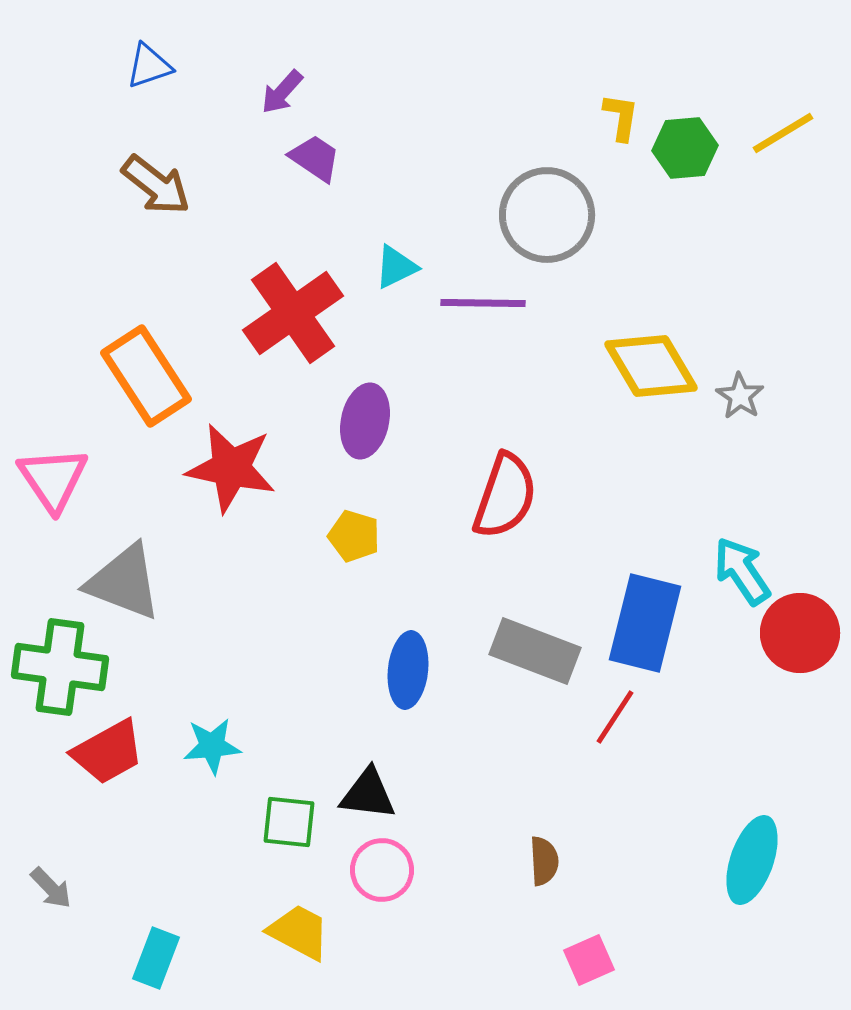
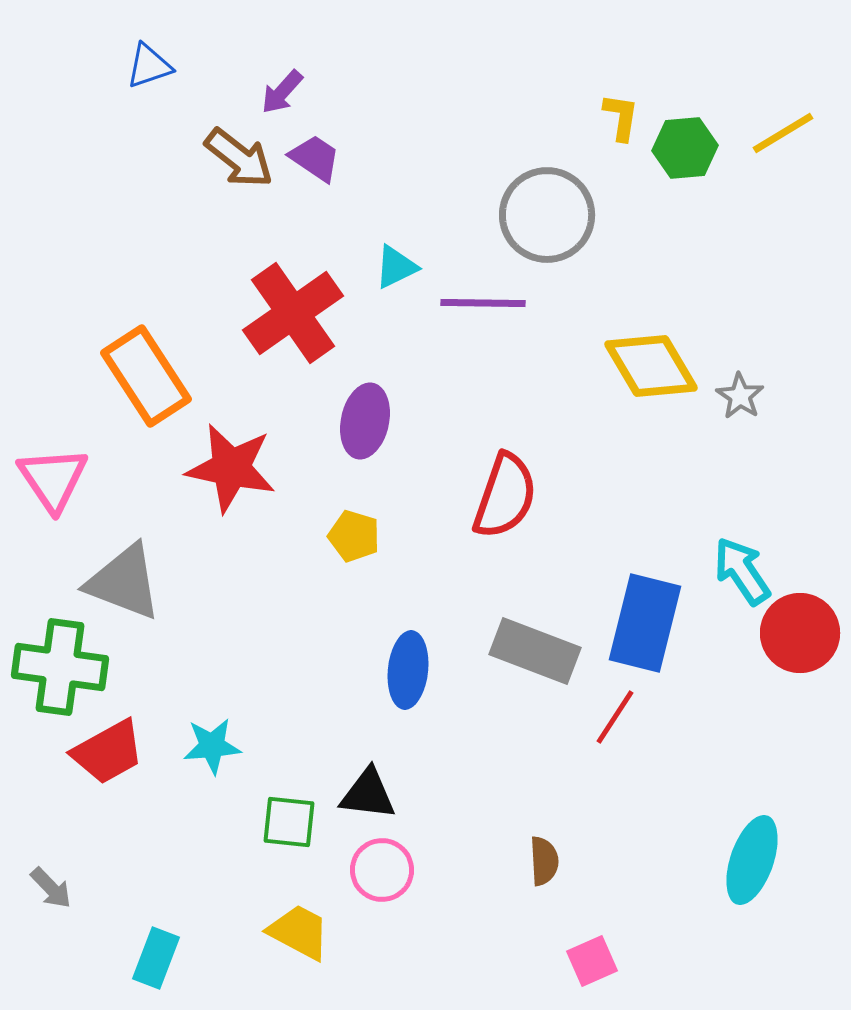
brown arrow: moved 83 px right, 27 px up
pink square: moved 3 px right, 1 px down
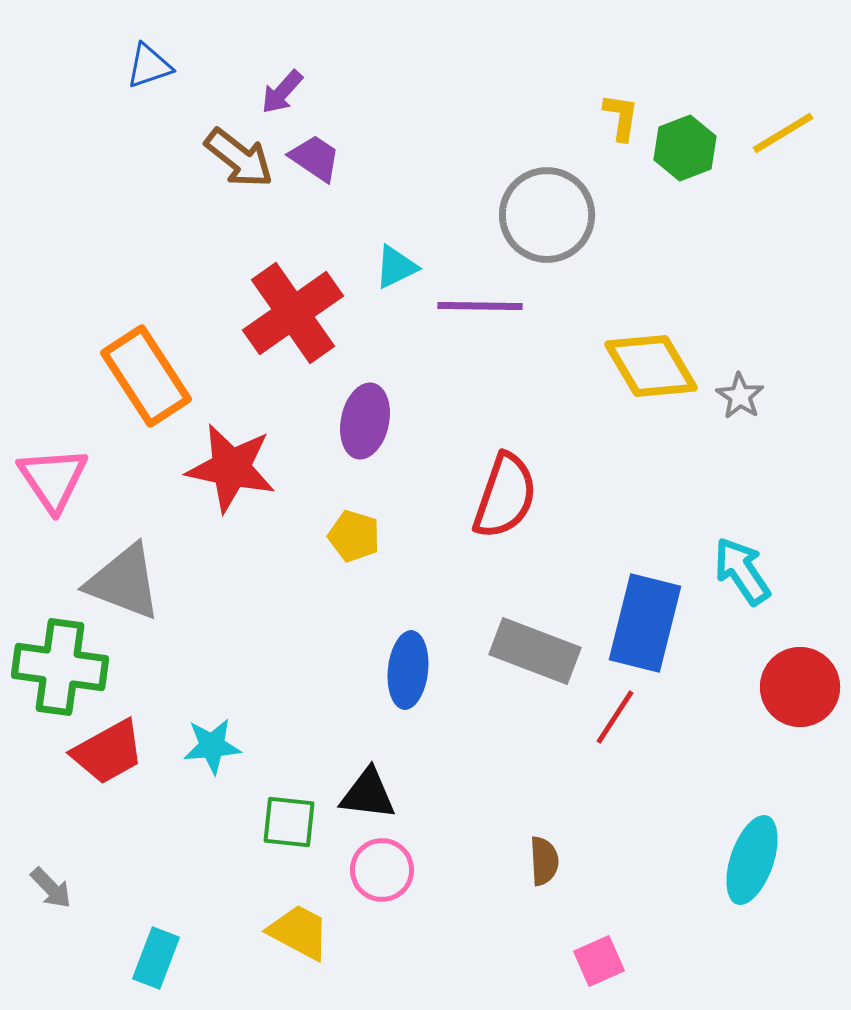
green hexagon: rotated 16 degrees counterclockwise
purple line: moved 3 px left, 3 px down
red circle: moved 54 px down
pink square: moved 7 px right
